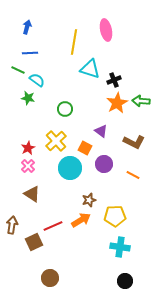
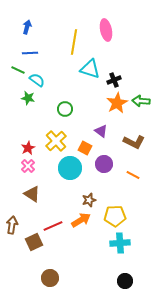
cyan cross: moved 4 px up; rotated 12 degrees counterclockwise
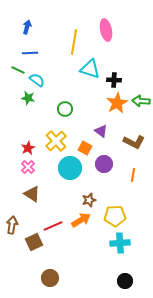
black cross: rotated 24 degrees clockwise
pink cross: moved 1 px down
orange line: rotated 72 degrees clockwise
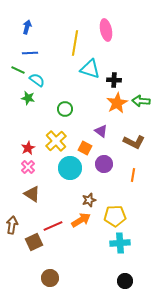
yellow line: moved 1 px right, 1 px down
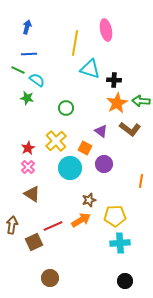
blue line: moved 1 px left, 1 px down
green star: moved 1 px left
green circle: moved 1 px right, 1 px up
brown L-shape: moved 4 px left, 13 px up; rotated 10 degrees clockwise
orange line: moved 8 px right, 6 px down
